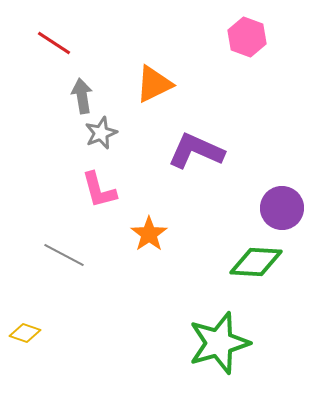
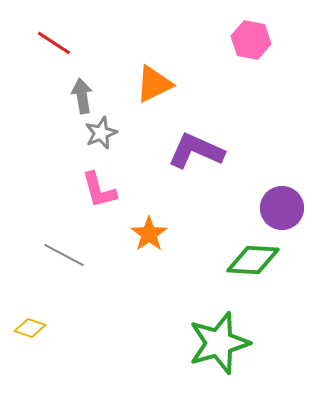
pink hexagon: moved 4 px right, 3 px down; rotated 9 degrees counterclockwise
green diamond: moved 3 px left, 2 px up
yellow diamond: moved 5 px right, 5 px up
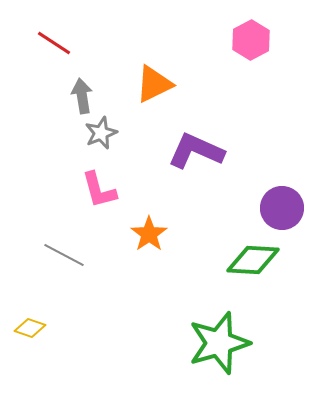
pink hexagon: rotated 21 degrees clockwise
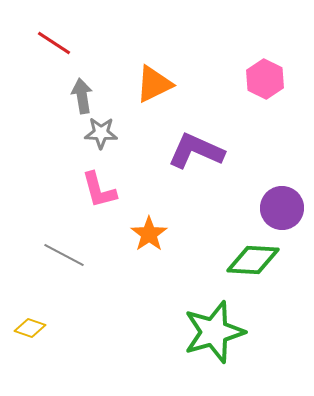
pink hexagon: moved 14 px right, 39 px down; rotated 6 degrees counterclockwise
gray star: rotated 24 degrees clockwise
green star: moved 5 px left, 11 px up
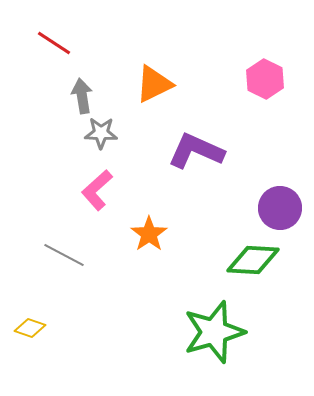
pink L-shape: moved 2 px left; rotated 63 degrees clockwise
purple circle: moved 2 px left
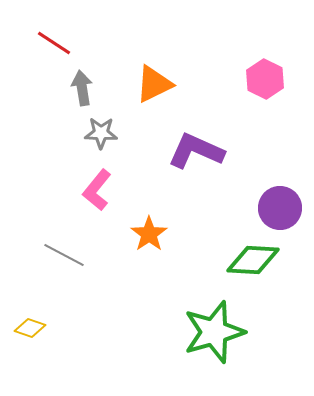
gray arrow: moved 8 px up
pink L-shape: rotated 9 degrees counterclockwise
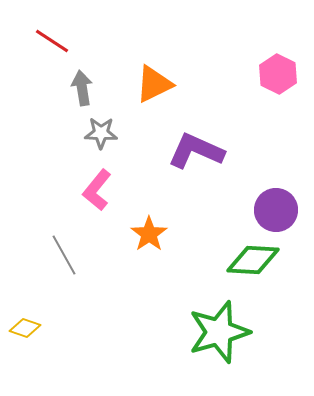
red line: moved 2 px left, 2 px up
pink hexagon: moved 13 px right, 5 px up
purple circle: moved 4 px left, 2 px down
gray line: rotated 33 degrees clockwise
yellow diamond: moved 5 px left
green star: moved 5 px right
